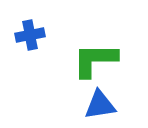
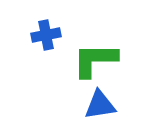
blue cross: moved 16 px right
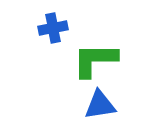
blue cross: moved 7 px right, 7 px up
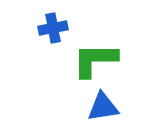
blue triangle: moved 3 px right, 2 px down
